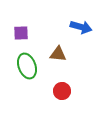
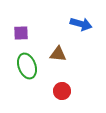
blue arrow: moved 3 px up
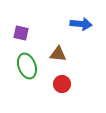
blue arrow: rotated 10 degrees counterclockwise
purple square: rotated 14 degrees clockwise
red circle: moved 7 px up
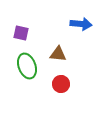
red circle: moved 1 px left
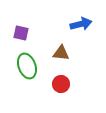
blue arrow: rotated 20 degrees counterclockwise
brown triangle: moved 3 px right, 1 px up
